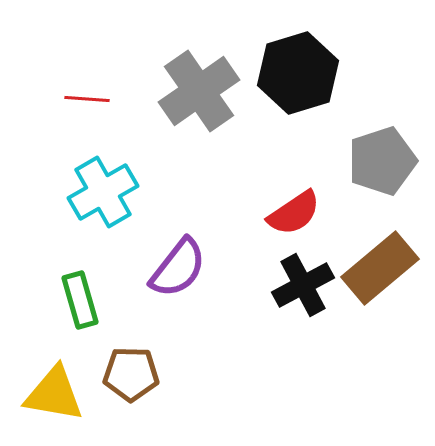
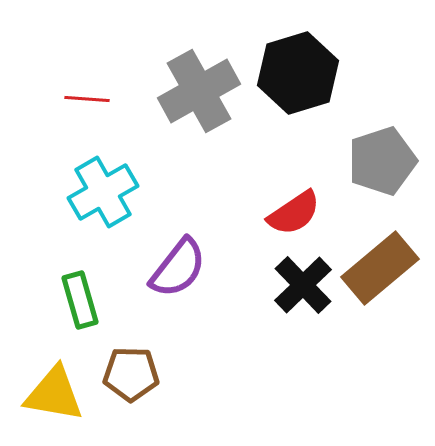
gray cross: rotated 6 degrees clockwise
black cross: rotated 16 degrees counterclockwise
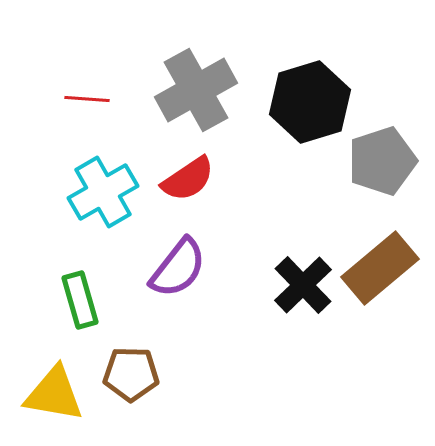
black hexagon: moved 12 px right, 29 px down
gray cross: moved 3 px left, 1 px up
red semicircle: moved 106 px left, 34 px up
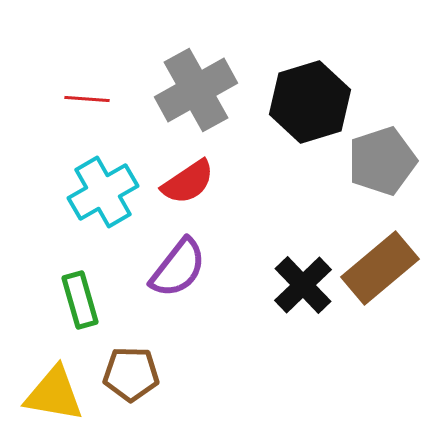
red semicircle: moved 3 px down
